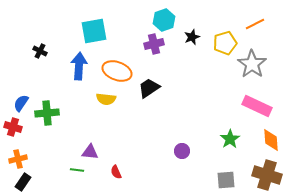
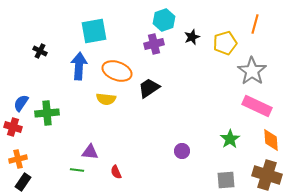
orange line: rotated 48 degrees counterclockwise
gray star: moved 7 px down
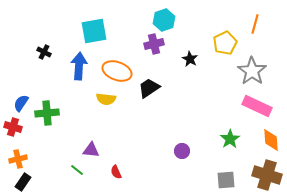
black star: moved 2 px left, 22 px down; rotated 21 degrees counterclockwise
yellow pentagon: rotated 10 degrees counterclockwise
black cross: moved 4 px right, 1 px down
purple triangle: moved 1 px right, 2 px up
green line: rotated 32 degrees clockwise
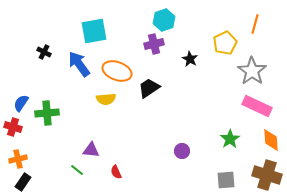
blue arrow: moved 2 px up; rotated 40 degrees counterclockwise
yellow semicircle: rotated 12 degrees counterclockwise
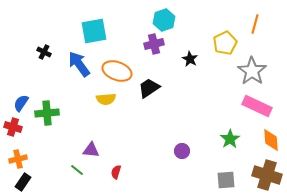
red semicircle: rotated 40 degrees clockwise
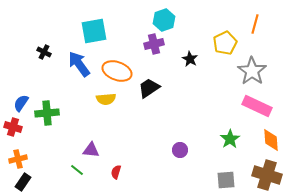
purple circle: moved 2 px left, 1 px up
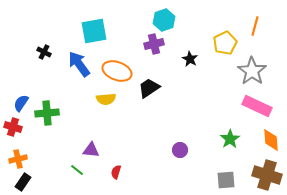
orange line: moved 2 px down
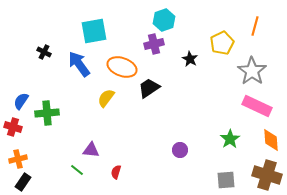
yellow pentagon: moved 3 px left
orange ellipse: moved 5 px right, 4 px up
yellow semicircle: moved 1 px up; rotated 132 degrees clockwise
blue semicircle: moved 2 px up
